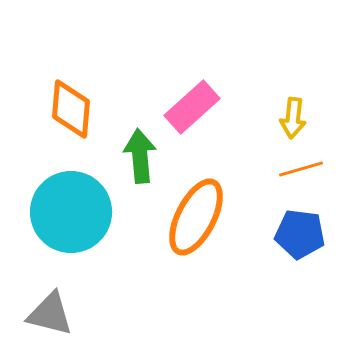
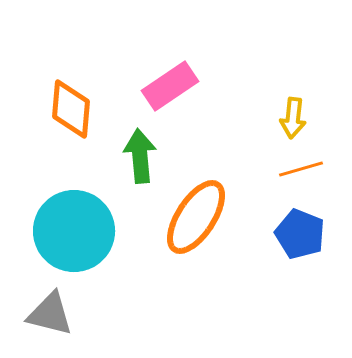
pink rectangle: moved 22 px left, 21 px up; rotated 8 degrees clockwise
cyan circle: moved 3 px right, 19 px down
orange ellipse: rotated 6 degrees clockwise
blue pentagon: rotated 15 degrees clockwise
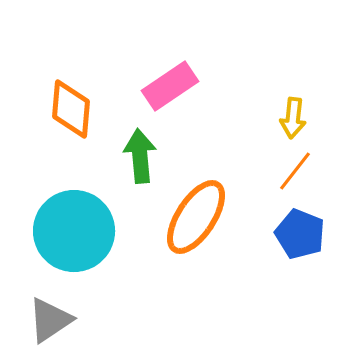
orange line: moved 6 px left, 2 px down; rotated 36 degrees counterclockwise
gray triangle: moved 6 px down; rotated 48 degrees counterclockwise
